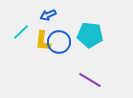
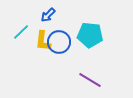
blue arrow: rotated 21 degrees counterclockwise
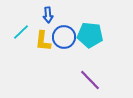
blue arrow: rotated 49 degrees counterclockwise
blue circle: moved 5 px right, 5 px up
purple line: rotated 15 degrees clockwise
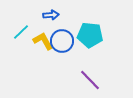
blue arrow: moved 3 px right; rotated 91 degrees counterclockwise
blue circle: moved 2 px left, 4 px down
yellow L-shape: rotated 145 degrees clockwise
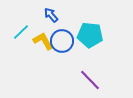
blue arrow: rotated 126 degrees counterclockwise
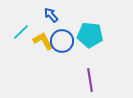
purple line: rotated 35 degrees clockwise
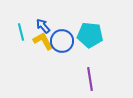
blue arrow: moved 8 px left, 11 px down
cyan line: rotated 60 degrees counterclockwise
purple line: moved 1 px up
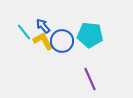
cyan line: moved 3 px right; rotated 24 degrees counterclockwise
purple line: rotated 15 degrees counterclockwise
